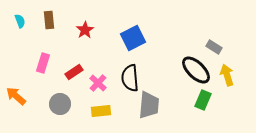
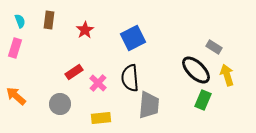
brown rectangle: rotated 12 degrees clockwise
pink rectangle: moved 28 px left, 15 px up
yellow rectangle: moved 7 px down
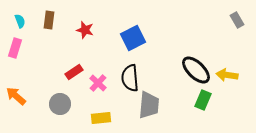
red star: rotated 24 degrees counterclockwise
gray rectangle: moved 23 px right, 27 px up; rotated 28 degrees clockwise
yellow arrow: rotated 65 degrees counterclockwise
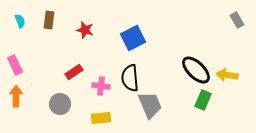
pink rectangle: moved 17 px down; rotated 42 degrees counterclockwise
pink cross: moved 3 px right, 3 px down; rotated 36 degrees counterclockwise
orange arrow: rotated 50 degrees clockwise
gray trapezoid: moved 1 px right; rotated 28 degrees counterclockwise
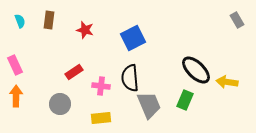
yellow arrow: moved 7 px down
green rectangle: moved 18 px left
gray trapezoid: moved 1 px left
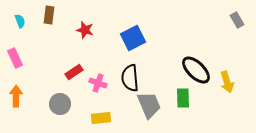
brown rectangle: moved 5 px up
pink rectangle: moved 7 px up
yellow arrow: rotated 115 degrees counterclockwise
pink cross: moved 3 px left, 3 px up; rotated 12 degrees clockwise
green rectangle: moved 2 px left, 2 px up; rotated 24 degrees counterclockwise
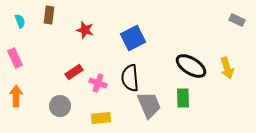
gray rectangle: rotated 35 degrees counterclockwise
black ellipse: moved 5 px left, 4 px up; rotated 12 degrees counterclockwise
yellow arrow: moved 14 px up
gray circle: moved 2 px down
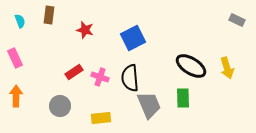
pink cross: moved 2 px right, 6 px up
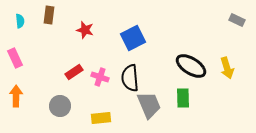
cyan semicircle: rotated 16 degrees clockwise
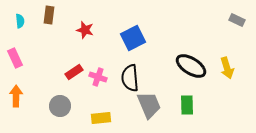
pink cross: moved 2 px left
green rectangle: moved 4 px right, 7 px down
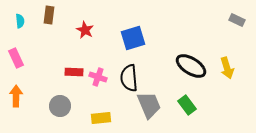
red star: rotated 12 degrees clockwise
blue square: rotated 10 degrees clockwise
pink rectangle: moved 1 px right
red rectangle: rotated 36 degrees clockwise
black semicircle: moved 1 px left
green rectangle: rotated 36 degrees counterclockwise
